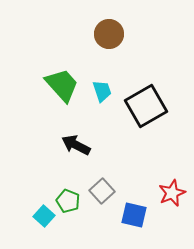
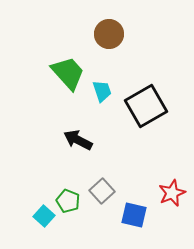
green trapezoid: moved 6 px right, 12 px up
black arrow: moved 2 px right, 5 px up
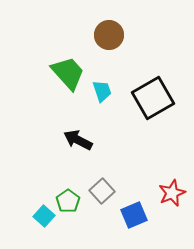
brown circle: moved 1 px down
black square: moved 7 px right, 8 px up
green pentagon: rotated 15 degrees clockwise
blue square: rotated 36 degrees counterclockwise
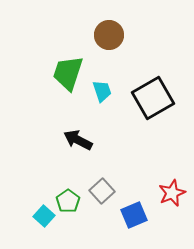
green trapezoid: rotated 120 degrees counterclockwise
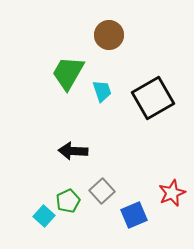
green trapezoid: rotated 12 degrees clockwise
black arrow: moved 5 px left, 11 px down; rotated 24 degrees counterclockwise
green pentagon: rotated 10 degrees clockwise
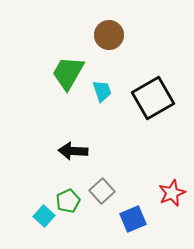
blue square: moved 1 px left, 4 px down
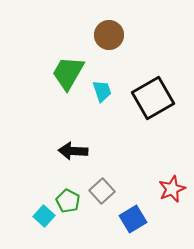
red star: moved 4 px up
green pentagon: rotated 20 degrees counterclockwise
blue square: rotated 8 degrees counterclockwise
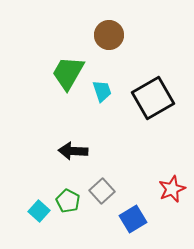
cyan square: moved 5 px left, 5 px up
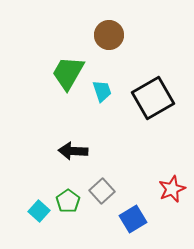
green pentagon: rotated 10 degrees clockwise
